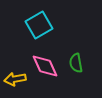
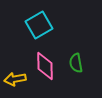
pink diamond: rotated 24 degrees clockwise
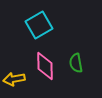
yellow arrow: moved 1 px left
